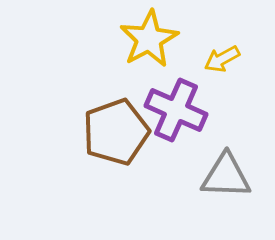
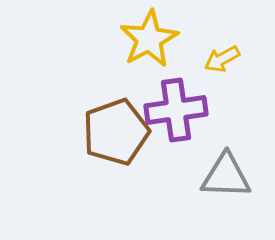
purple cross: rotated 32 degrees counterclockwise
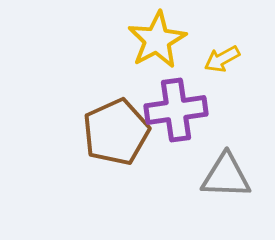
yellow star: moved 8 px right, 1 px down
brown pentagon: rotated 4 degrees counterclockwise
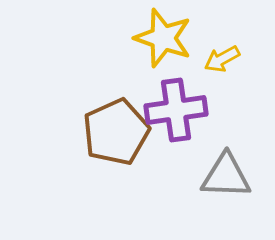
yellow star: moved 6 px right, 2 px up; rotated 24 degrees counterclockwise
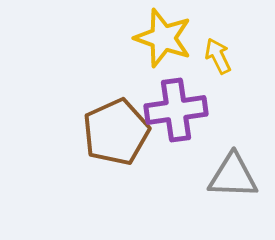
yellow arrow: moved 4 px left, 3 px up; rotated 93 degrees clockwise
gray triangle: moved 7 px right
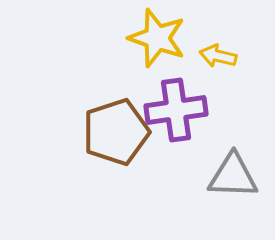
yellow star: moved 6 px left
yellow arrow: rotated 51 degrees counterclockwise
brown pentagon: rotated 6 degrees clockwise
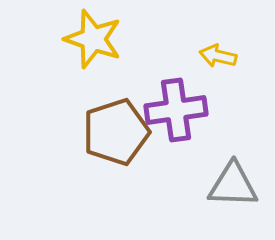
yellow star: moved 64 px left, 1 px down
gray triangle: moved 9 px down
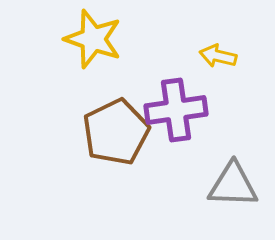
brown pentagon: rotated 8 degrees counterclockwise
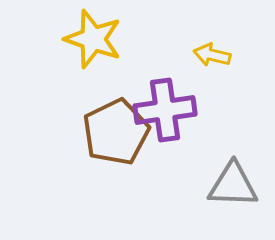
yellow arrow: moved 6 px left, 1 px up
purple cross: moved 11 px left
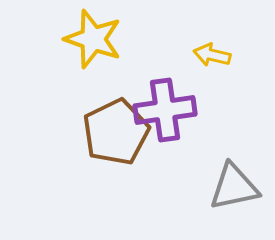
gray triangle: moved 1 px right, 2 px down; rotated 14 degrees counterclockwise
